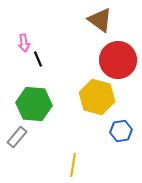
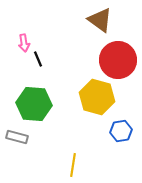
gray rectangle: rotated 65 degrees clockwise
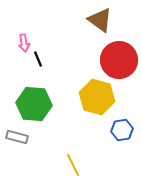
red circle: moved 1 px right
blue hexagon: moved 1 px right, 1 px up
yellow line: rotated 35 degrees counterclockwise
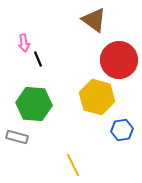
brown triangle: moved 6 px left
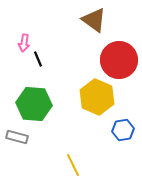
pink arrow: rotated 18 degrees clockwise
yellow hexagon: rotated 8 degrees clockwise
blue hexagon: moved 1 px right
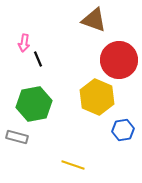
brown triangle: rotated 16 degrees counterclockwise
green hexagon: rotated 16 degrees counterclockwise
yellow line: rotated 45 degrees counterclockwise
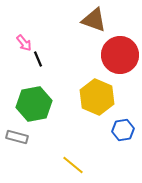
pink arrow: rotated 48 degrees counterclockwise
red circle: moved 1 px right, 5 px up
yellow line: rotated 20 degrees clockwise
